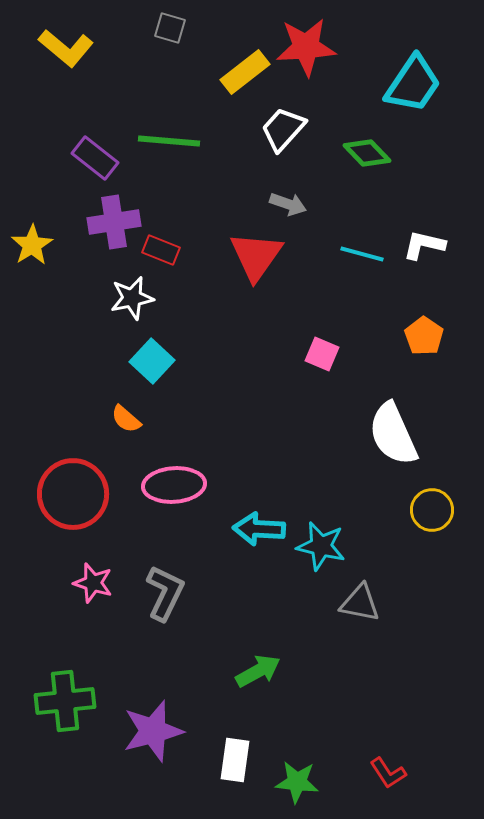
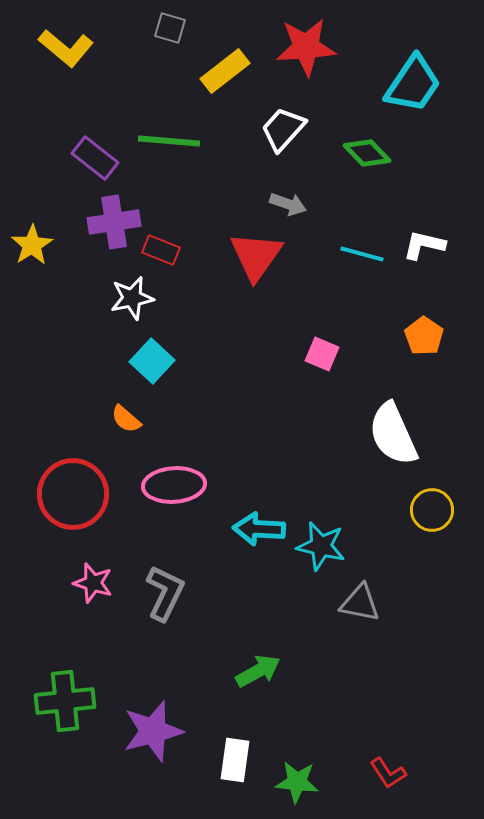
yellow rectangle: moved 20 px left, 1 px up
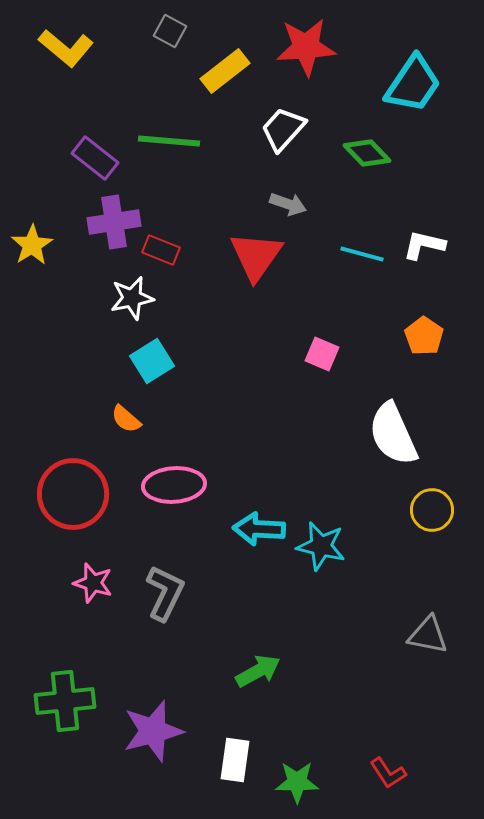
gray square: moved 3 px down; rotated 12 degrees clockwise
cyan square: rotated 15 degrees clockwise
gray triangle: moved 68 px right, 32 px down
green star: rotated 6 degrees counterclockwise
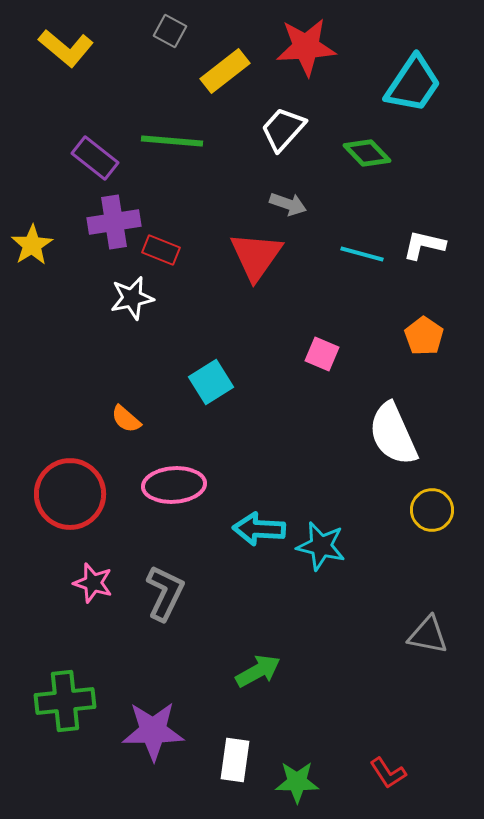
green line: moved 3 px right
cyan square: moved 59 px right, 21 px down
red circle: moved 3 px left
purple star: rotated 14 degrees clockwise
